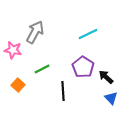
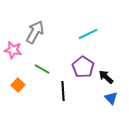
green line: rotated 56 degrees clockwise
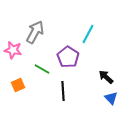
cyan line: rotated 36 degrees counterclockwise
purple pentagon: moved 15 px left, 10 px up
orange square: rotated 24 degrees clockwise
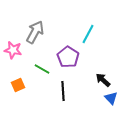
black arrow: moved 3 px left, 3 px down
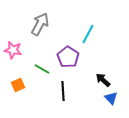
gray arrow: moved 5 px right, 8 px up
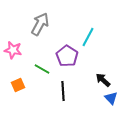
cyan line: moved 3 px down
purple pentagon: moved 1 px left, 1 px up
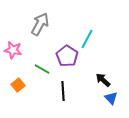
cyan line: moved 1 px left, 2 px down
orange square: rotated 16 degrees counterclockwise
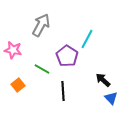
gray arrow: moved 1 px right, 1 px down
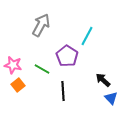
cyan line: moved 3 px up
pink star: moved 15 px down
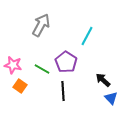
purple pentagon: moved 1 px left, 6 px down
orange square: moved 2 px right, 1 px down; rotated 16 degrees counterclockwise
